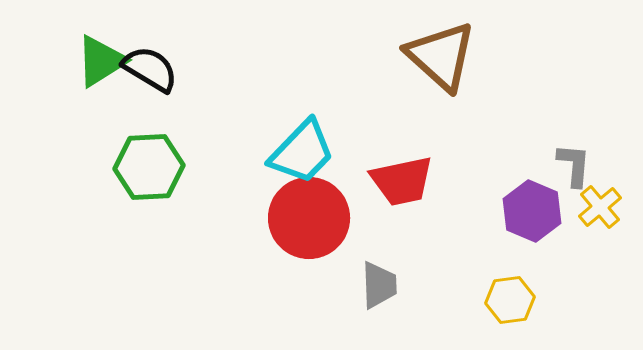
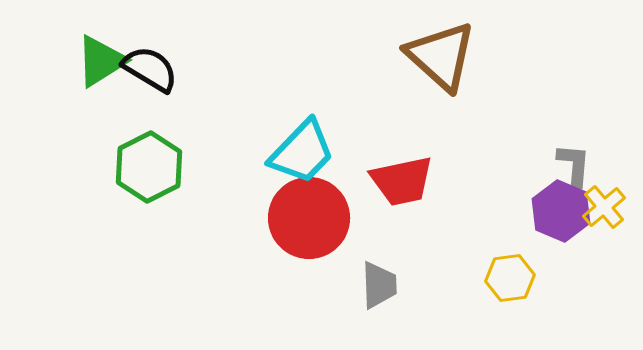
green hexagon: rotated 24 degrees counterclockwise
yellow cross: moved 4 px right
purple hexagon: moved 29 px right
yellow hexagon: moved 22 px up
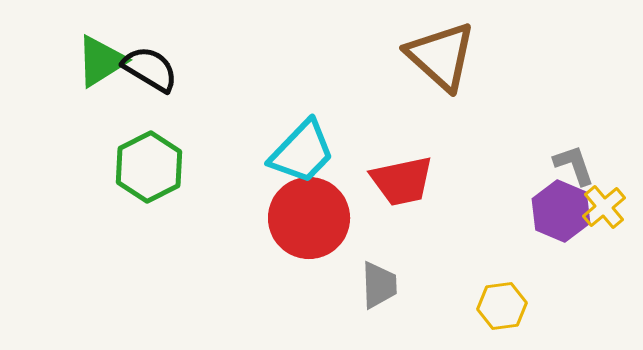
gray L-shape: rotated 24 degrees counterclockwise
yellow hexagon: moved 8 px left, 28 px down
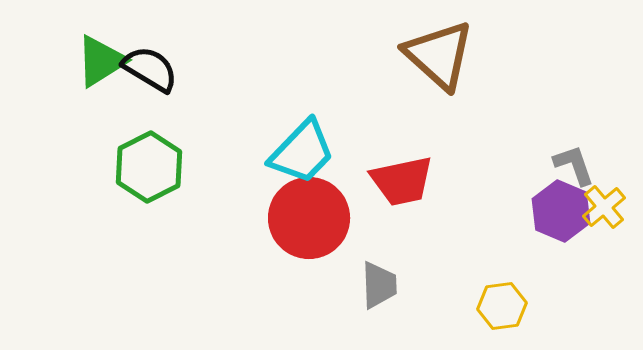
brown triangle: moved 2 px left, 1 px up
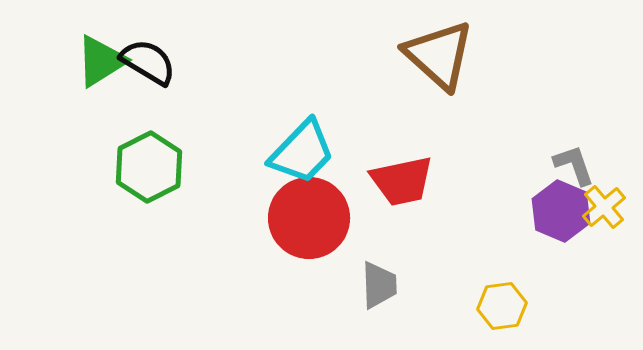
black semicircle: moved 2 px left, 7 px up
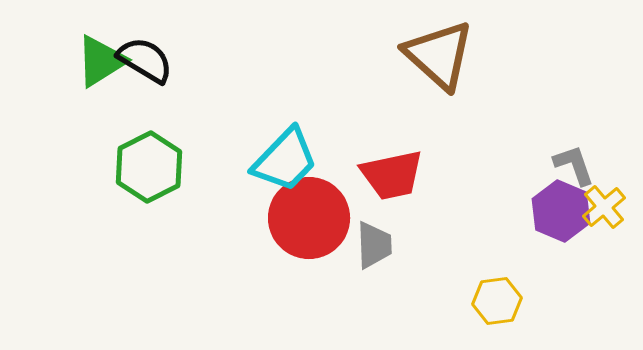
black semicircle: moved 3 px left, 2 px up
cyan trapezoid: moved 17 px left, 8 px down
red trapezoid: moved 10 px left, 6 px up
gray trapezoid: moved 5 px left, 40 px up
yellow hexagon: moved 5 px left, 5 px up
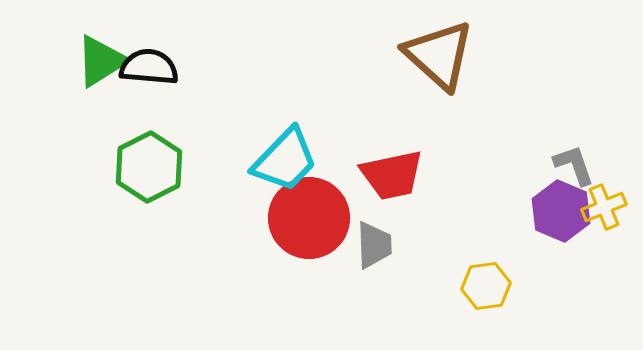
black semicircle: moved 4 px right, 7 px down; rotated 26 degrees counterclockwise
yellow cross: rotated 18 degrees clockwise
yellow hexagon: moved 11 px left, 15 px up
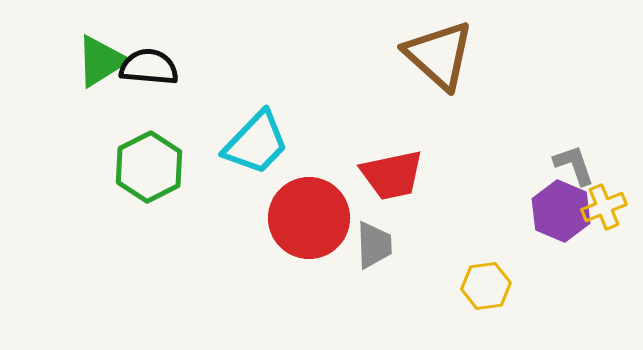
cyan trapezoid: moved 29 px left, 17 px up
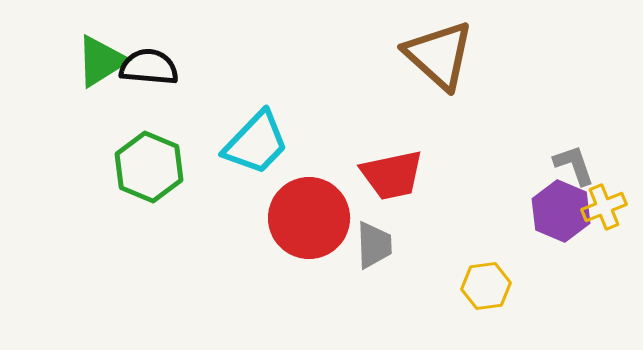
green hexagon: rotated 10 degrees counterclockwise
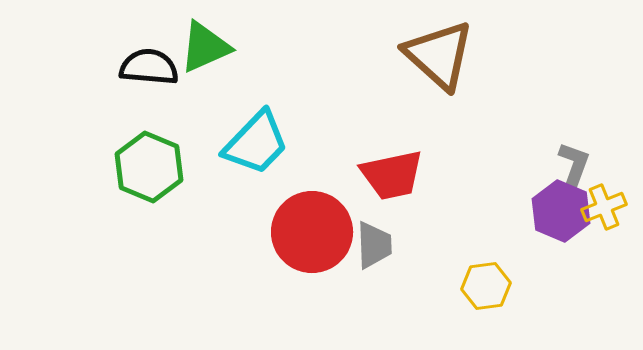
green triangle: moved 104 px right, 14 px up; rotated 8 degrees clockwise
gray L-shape: rotated 39 degrees clockwise
red circle: moved 3 px right, 14 px down
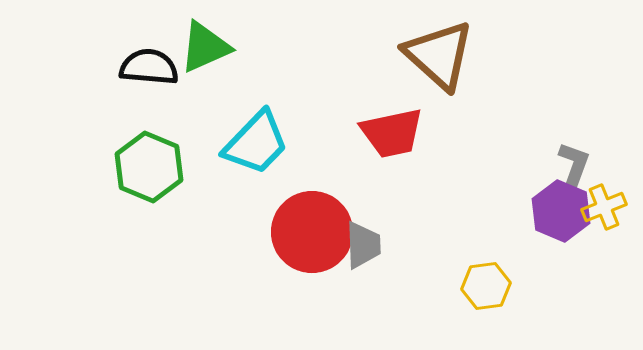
red trapezoid: moved 42 px up
gray trapezoid: moved 11 px left
